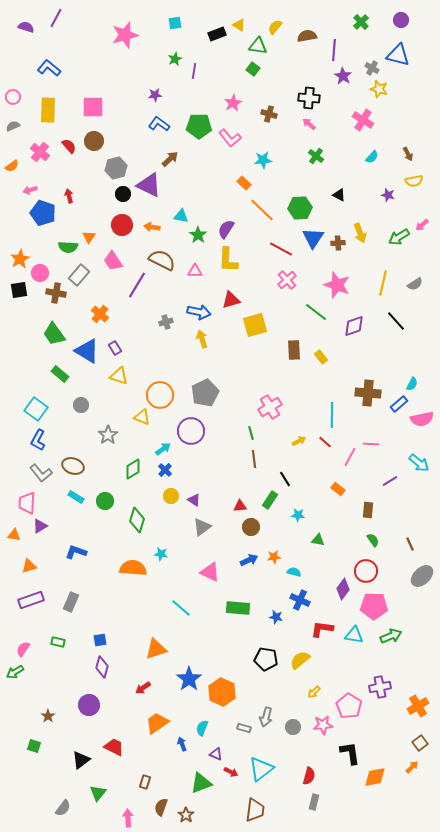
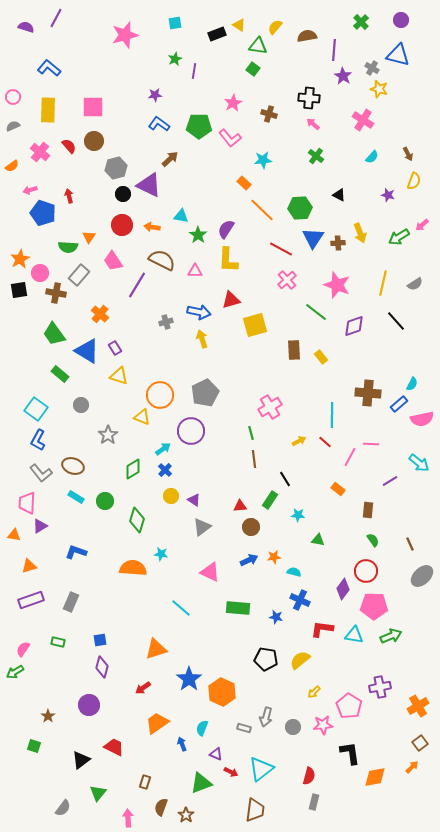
pink arrow at (309, 124): moved 4 px right
yellow semicircle at (414, 181): rotated 60 degrees counterclockwise
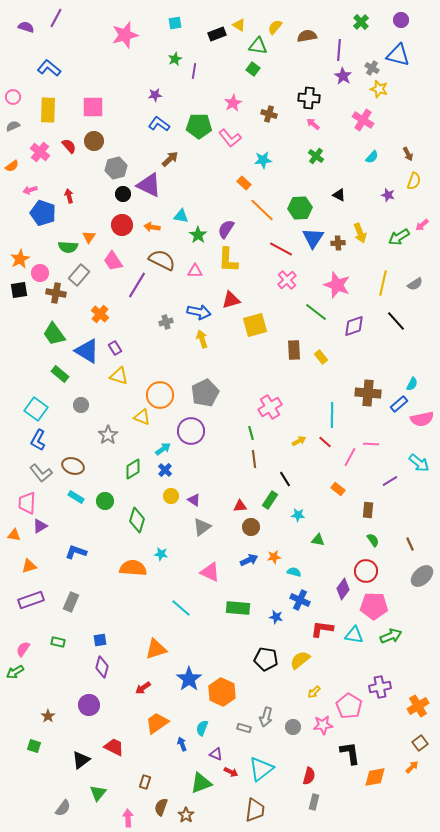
purple line at (334, 50): moved 5 px right
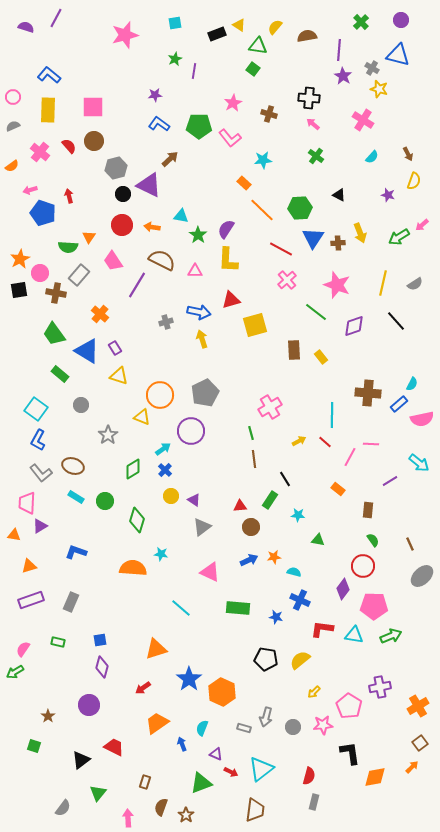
blue L-shape at (49, 68): moved 7 px down
red circle at (366, 571): moved 3 px left, 5 px up
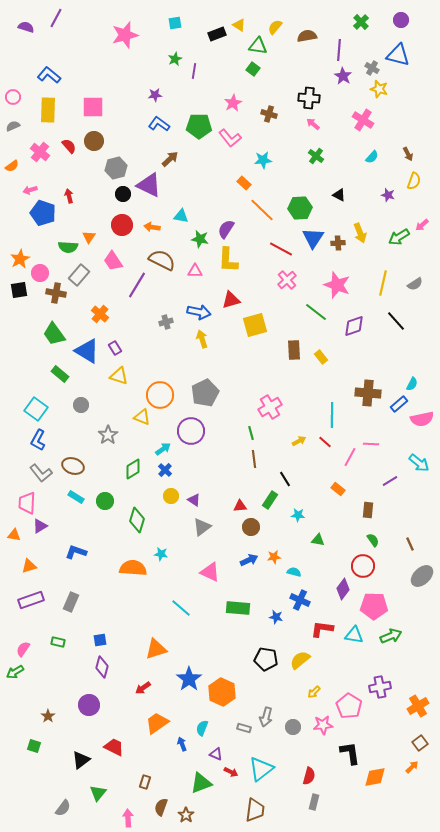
green star at (198, 235): moved 2 px right, 4 px down; rotated 24 degrees counterclockwise
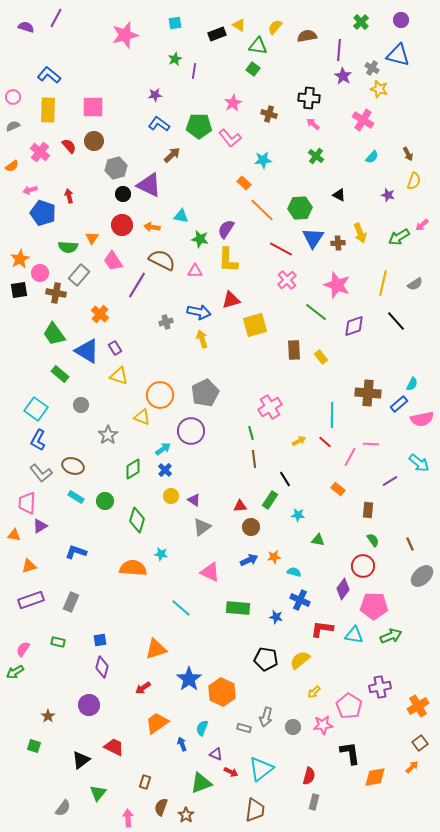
brown arrow at (170, 159): moved 2 px right, 4 px up
orange triangle at (89, 237): moved 3 px right, 1 px down
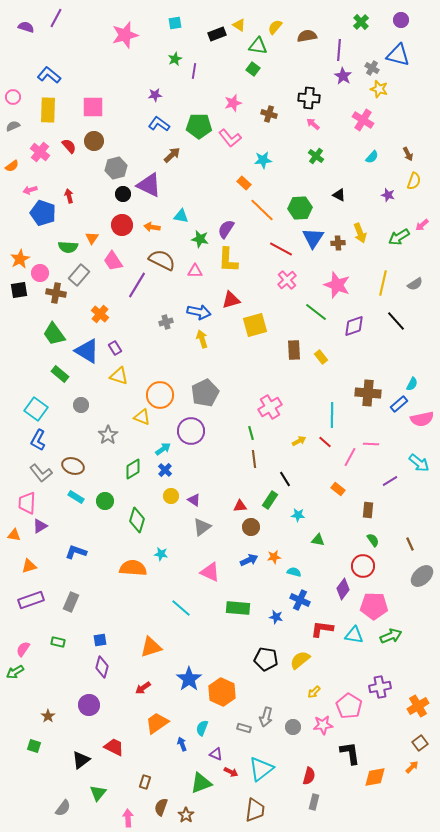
pink star at (233, 103): rotated 12 degrees clockwise
orange triangle at (156, 649): moved 5 px left, 2 px up
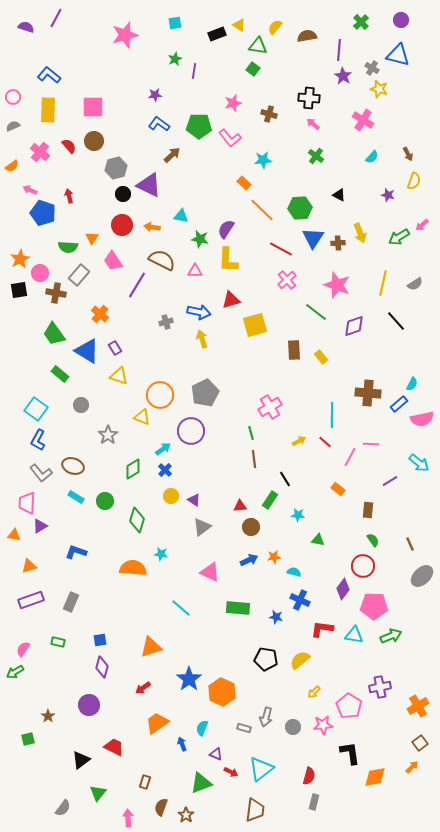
pink arrow at (30, 190): rotated 40 degrees clockwise
green square at (34, 746): moved 6 px left, 7 px up; rotated 32 degrees counterclockwise
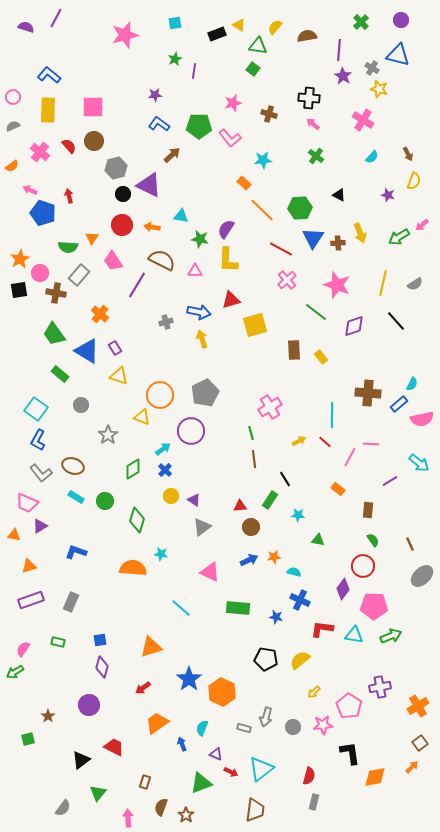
pink trapezoid at (27, 503): rotated 70 degrees counterclockwise
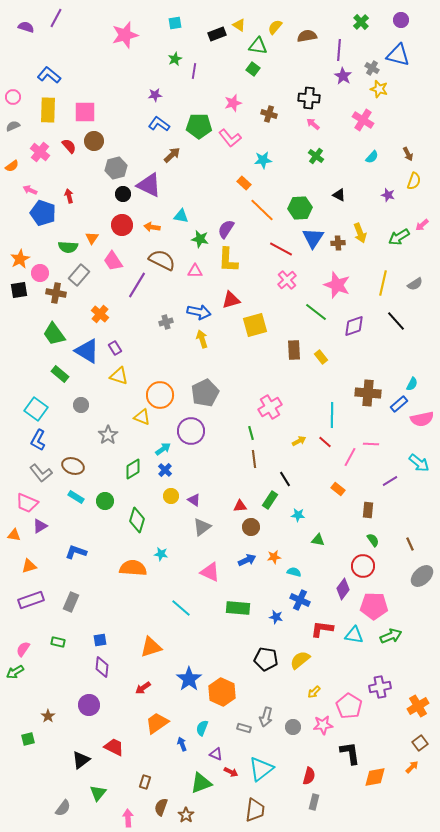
pink square at (93, 107): moved 8 px left, 5 px down
blue arrow at (249, 560): moved 2 px left
purple diamond at (102, 667): rotated 10 degrees counterclockwise
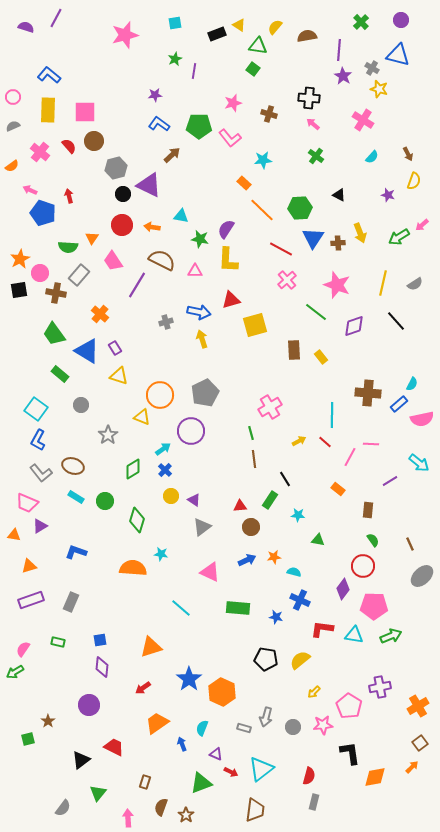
brown star at (48, 716): moved 5 px down
